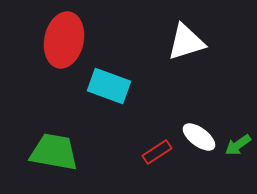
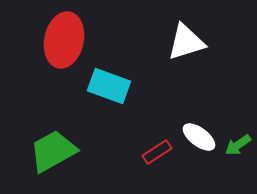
green trapezoid: moved 1 px left, 1 px up; rotated 39 degrees counterclockwise
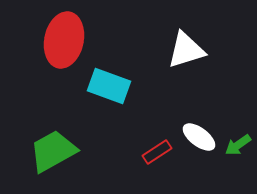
white triangle: moved 8 px down
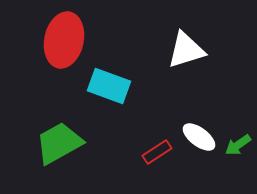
green trapezoid: moved 6 px right, 8 px up
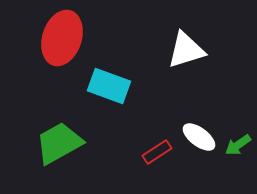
red ellipse: moved 2 px left, 2 px up; rotated 6 degrees clockwise
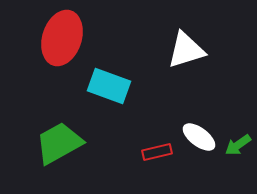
red rectangle: rotated 20 degrees clockwise
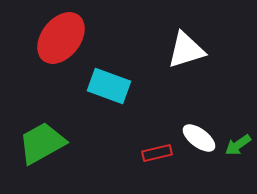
red ellipse: moved 1 px left; rotated 20 degrees clockwise
white ellipse: moved 1 px down
green trapezoid: moved 17 px left
red rectangle: moved 1 px down
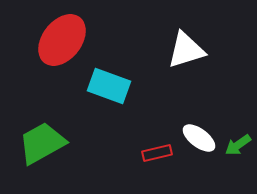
red ellipse: moved 1 px right, 2 px down
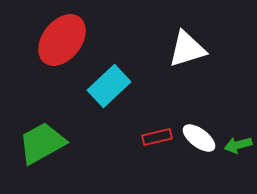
white triangle: moved 1 px right, 1 px up
cyan rectangle: rotated 63 degrees counterclockwise
green arrow: rotated 20 degrees clockwise
red rectangle: moved 16 px up
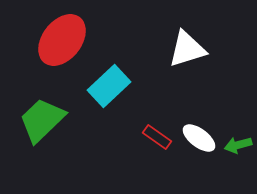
red rectangle: rotated 48 degrees clockwise
green trapezoid: moved 23 px up; rotated 15 degrees counterclockwise
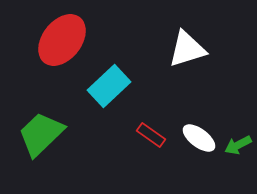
green trapezoid: moved 1 px left, 14 px down
red rectangle: moved 6 px left, 2 px up
green arrow: rotated 12 degrees counterclockwise
